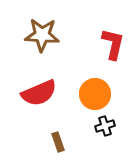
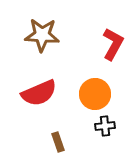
red L-shape: rotated 16 degrees clockwise
black cross: rotated 12 degrees clockwise
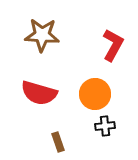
red L-shape: moved 1 px down
red semicircle: rotated 39 degrees clockwise
